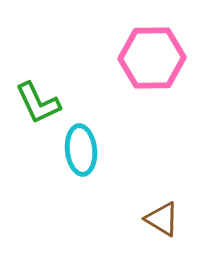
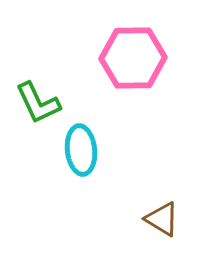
pink hexagon: moved 19 px left
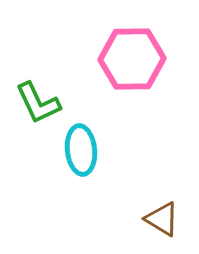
pink hexagon: moved 1 px left, 1 px down
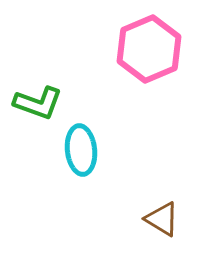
pink hexagon: moved 17 px right, 10 px up; rotated 22 degrees counterclockwise
green L-shape: rotated 45 degrees counterclockwise
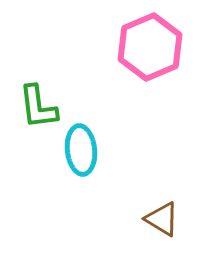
pink hexagon: moved 1 px right, 2 px up
green L-shape: moved 4 px down; rotated 63 degrees clockwise
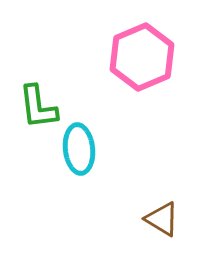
pink hexagon: moved 8 px left, 10 px down
cyan ellipse: moved 2 px left, 1 px up
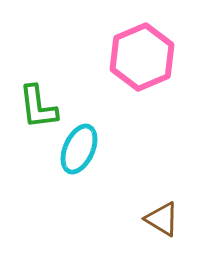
cyan ellipse: rotated 30 degrees clockwise
